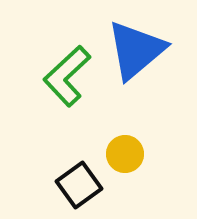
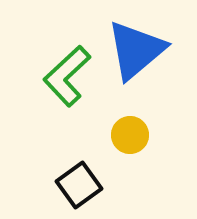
yellow circle: moved 5 px right, 19 px up
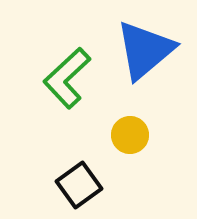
blue triangle: moved 9 px right
green L-shape: moved 2 px down
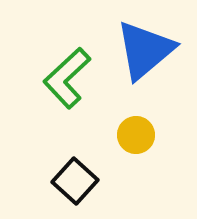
yellow circle: moved 6 px right
black square: moved 4 px left, 4 px up; rotated 12 degrees counterclockwise
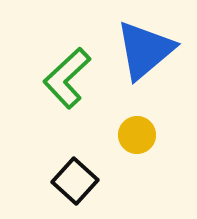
yellow circle: moved 1 px right
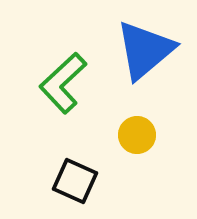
green L-shape: moved 4 px left, 5 px down
black square: rotated 18 degrees counterclockwise
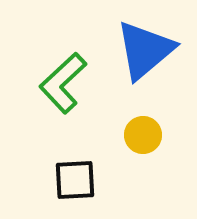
yellow circle: moved 6 px right
black square: moved 1 px up; rotated 27 degrees counterclockwise
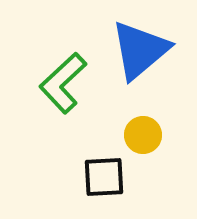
blue triangle: moved 5 px left
black square: moved 29 px right, 3 px up
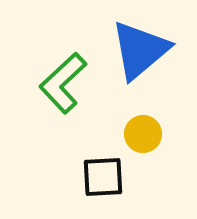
yellow circle: moved 1 px up
black square: moved 1 px left
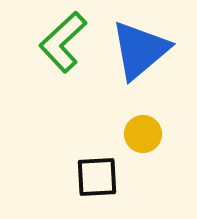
green L-shape: moved 41 px up
black square: moved 6 px left
